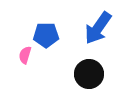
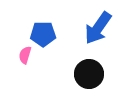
blue pentagon: moved 3 px left, 1 px up
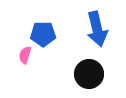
blue arrow: moved 1 px left, 1 px down; rotated 48 degrees counterclockwise
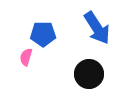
blue arrow: moved 1 px up; rotated 20 degrees counterclockwise
pink semicircle: moved 1 px right, 2 px down
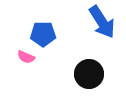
blue arrow: moved 5 px right, 6 px up
pink semicircle: rotated 84 degrees counterclockwise
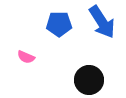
blue pentagon: moved 16 px right, 10 px up
black circle: moved 6 px down
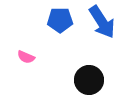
blue pentagon: moved 1 px right, 4 px up
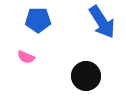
blue pentagon: moved 22 px left
black circle: moved 3 px left, 4 px up
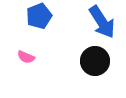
blue pentagon: moved 1 px right, 4 px up; rotated 20 degrees counterclockwise
black circle: moved 9 px right, 15 px up
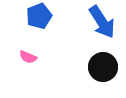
pink semicircle: moved 2 px right
black circle: moved 8 px right, 6 px down
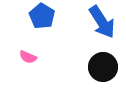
blue pentagon: moved 3 px right; rotated 20 degrees counterclockwise
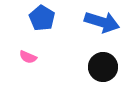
blue pentagon: moved 2 px down
blue arrow: rotated 40 degrees counterclockwise
